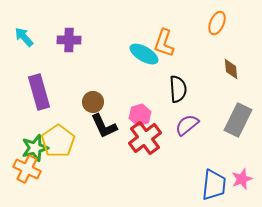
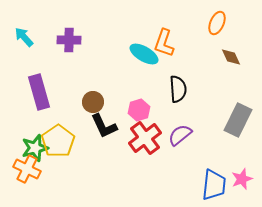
brown diamond: moved 12 px up; rotated 20 degrees counterclockwise
pink hexagon: moved 1 px left, 5 px up
purple semicircle: moved 7 px left, 10 px down
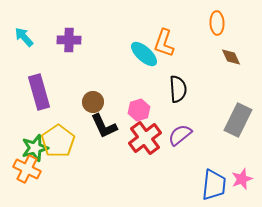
orange ellipse: rotated 25 degrees counterclockwise
cyan ellipse: rotated 12 degrees clockwise
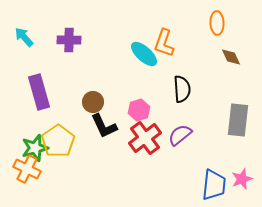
black semicircle: moved 4 px right
gray rectangle: rotated 20 degrees counterclockwise
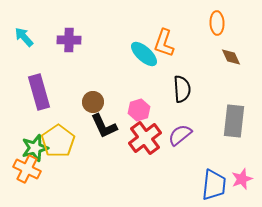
gray rectangle: moved 4 px left, 1 px down
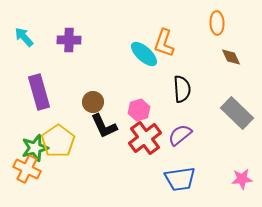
gray rectangle: moved 3 px right, 8 px up; rotated 52 degrees counterclockwise
pink star: rotated 15 degrees clockwise
blue trapezoid: moved 34 px left, 6 px up; rotated 76 degrees clockwise
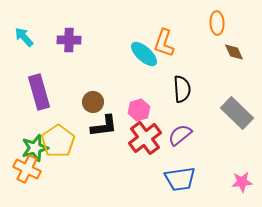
brown diamond: moved 3 px right, 5 px up
black L-shape: rotated 72 degrees counterclockwise
pink star: moved 3 px down
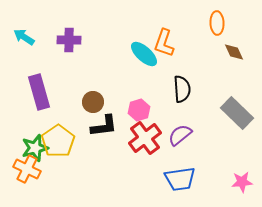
cyan arrow: rotated 15 degrees counterclockwise
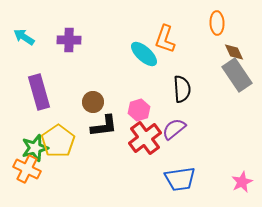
orange L-shape: moved 1 px right, 4 px up
gray rectangle: moved 38 px up; rotated 12 degrees clockwise
purple semicircle: moved 6 px left, 6 px up
pink star: rotated 20 degrees counterclockwise
